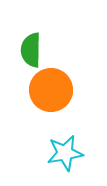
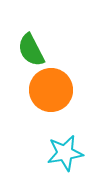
green semicircle: rotated 28 degrees counterclockwise
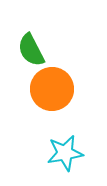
orange circle: moved 1 px right, 1 px up
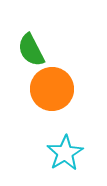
cyan star: rotated 21 degrees counterclockwise
